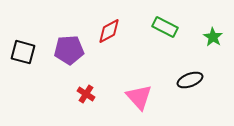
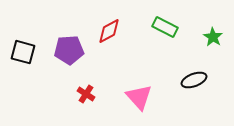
black ellipse: moved 4 px right
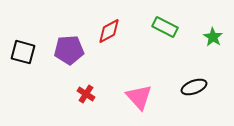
black ellipse: moved 7 px down
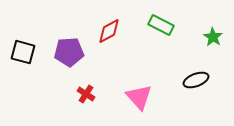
green rectangle: moved 4 px left, 2 px up
purple pentagon: moved 2 px down
black ellipse: moved 2 px right, 7 px up
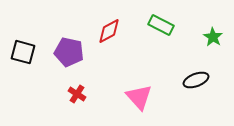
purple pentagon: rotated 16 degrees clockwise
red cross: moved 9 px left
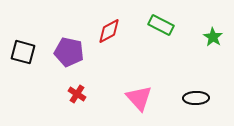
black ellipse: moved 18 px down; rotated 20 degrees clockwise
pink triangle: moved 1 px down
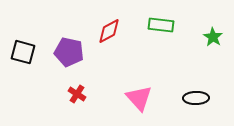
green rectangle: rotated 20 degrees counterclockwise
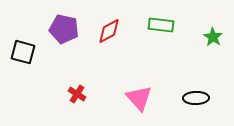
purple pentagon: moved 5 px left, 23 px up
